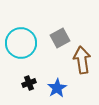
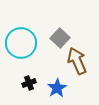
gray square: rotated 18 degrees counterclockwise
brown arrow: moved 5 px left, 1 px down; rotated 16 degrees counterclockwise
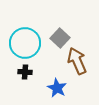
cyan circle: moved 4 px right
black cross: moved 4 px left, 11 px up; rotated 24 degrees clockwise
blue star: rotated 12 degrees counterclockwise
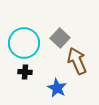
cyan circle: moved 1 px left
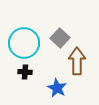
brown arrow: rotated 24 degrees clockwise
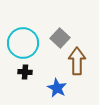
cyan circle: moved 1 px left
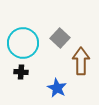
brown arrow: moved 4 px right
black cross: moved 4 px left
